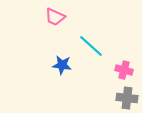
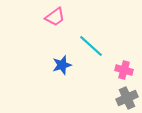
pink trapezoid: rotated 60 degrees counterclockwise
blue star: rotated 24 degrees counterclockwise
gray cross: rotated 30 degrees counterclockwise
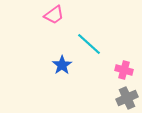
pink trapezoid: moved 1 px left, 2 px up
cyan line: moved 2 px left, 2 px up
blue star: rotated 18 degrees counterclockwise
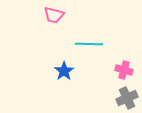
pink trapezoid: rotated 50 degrees clockwise
cyan line: rotated 40 degrees counterclockwise
blue star: moved 2 px right, 6 px down
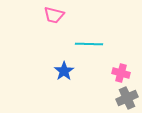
pink cross: moved 3 px left, 3 px down
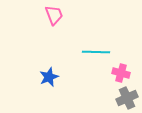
pink trapezoid: rotated 125 degrees counterclockwise
cyan line: moved 7 px right, 8 px down
blue star: moved 15 px left, 6 px down; rotated 12 degrees clockwise
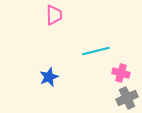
pink trapezoid: rotated 20 degrees clockwise
cyan line: moved 1 px up; rotated 16 degrees counterclockwise
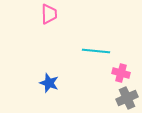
pink trapezoid: moved 5 px left, 1 px up
cyan line: rotated 20 degrees clockwise
blue star: moved 6 px down; rotated 30 degrees counterclockwise
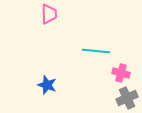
blue star: moved 2 px left, 2 px down
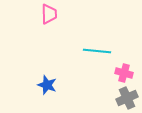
cyan line: moved 1 px right
pink cross: moved 3 px right
